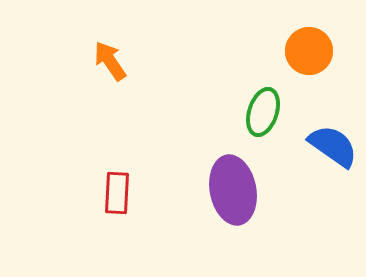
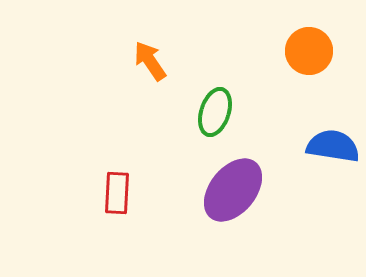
orange arrow: moved 40 px right
green ellipse: moved 48 px left
blue semicircle: rotated 26 degrees counterclockwise
purple ellipse: rotated 50 degrees clockwise
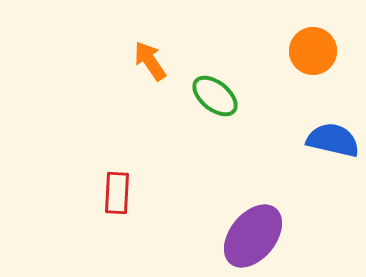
orange circle: moved 4 px right
green ellipse: moved 16 px up; rotated 69 degrees counterclockwise
blue semicircle: moved 6 px up; rotated 4 degrees clockwise
purple ellipse: moved 20 px right, 46 px down
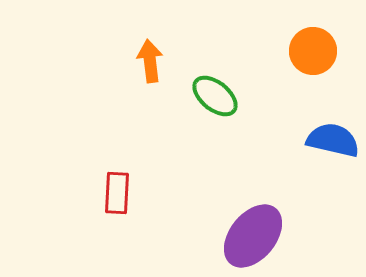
orange arrow: rotated 27 degrees clockwise
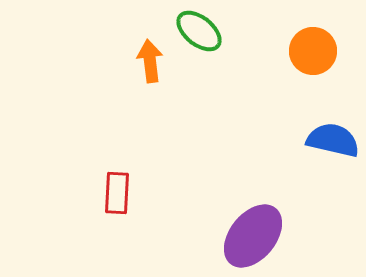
green ellipse: moved 16 px left, 65 px up
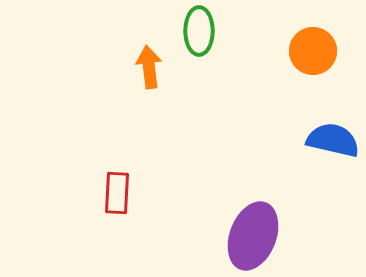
green ellipse: rotated 51 degrees clockwise
orange arrow: moved 1 px left, 6 px down
purple ellipse: rotated 18 degrees counterclockwise
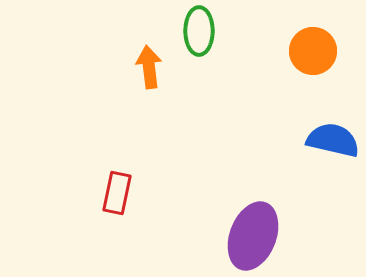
red rectangle: rotated 9 degrees clockwise
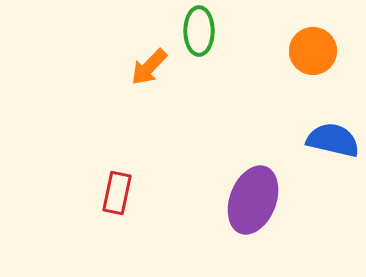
orange arrow: rotated 129 degrees counterclockwise
purple ellipse: moved 36 px up
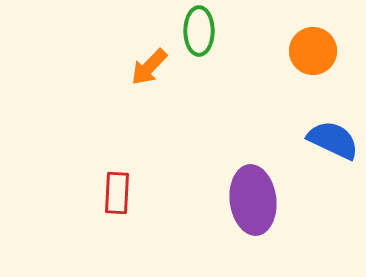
blue semicircle: rotated 12 degrees clockwise
red rectangle: rotated 9 degrees counterclockwise
purple ellipse: rotated 28 degrees counterclockwise
